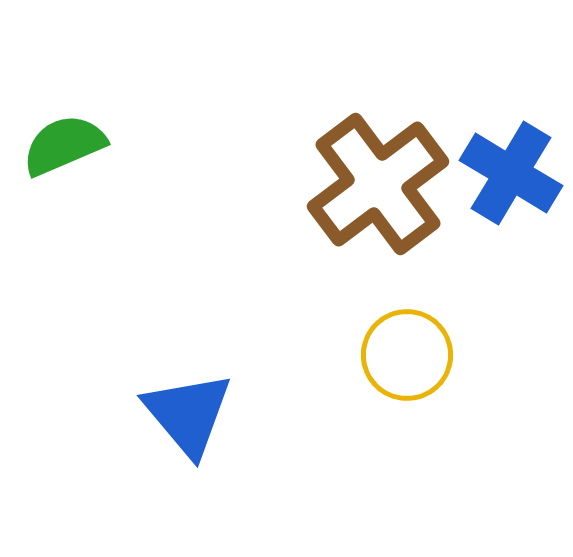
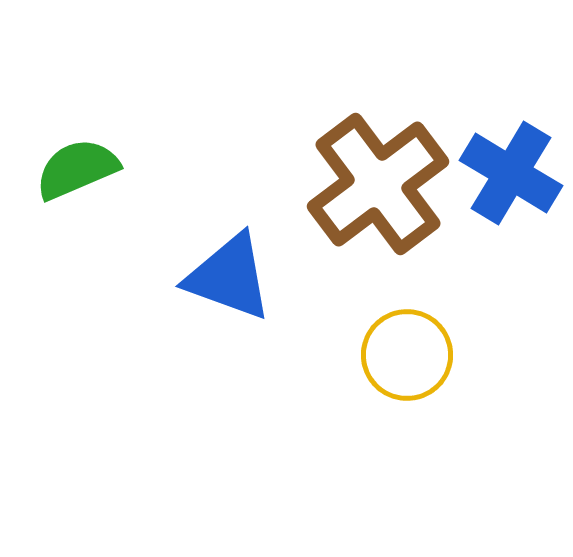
green semicircle: moved 13 px right, 24 px down
blue triangle: moved 41 px right, 137 px up; rotated 30 degrees counterclockwise
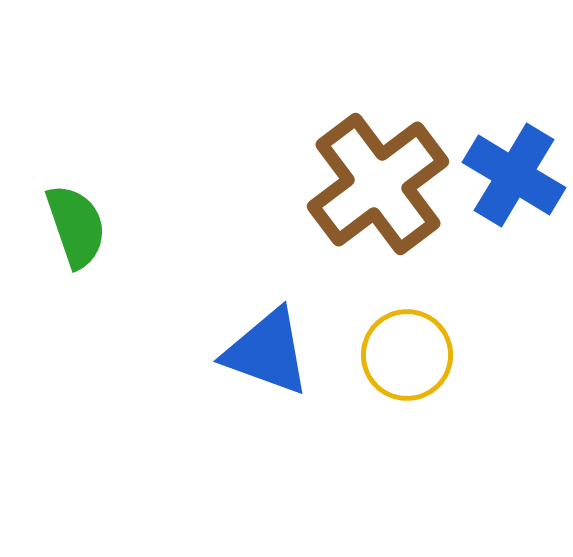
green semicircle: moved 1 px left, 57 px down; rotated 94 degrees clockwise
blue cross: moved 3 px right, 2 px down
blue triangle: moved 38 px right, 75 px down
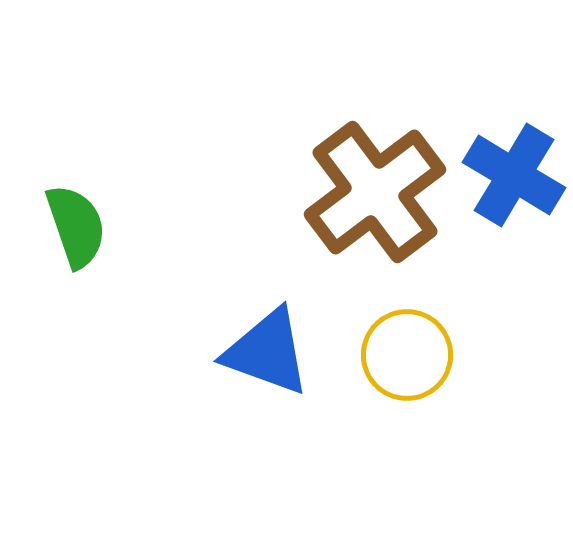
brown cross: moved 3 px left, 8 px down
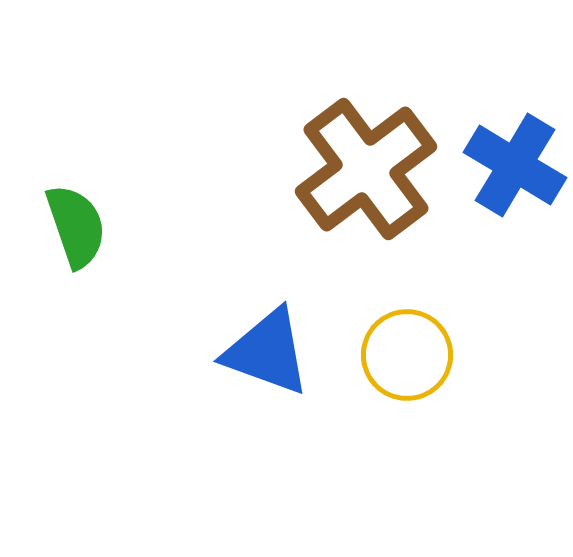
blue cross: moved 1 px right, 10 px up
brown cross: moved 9 px left, 23 px up
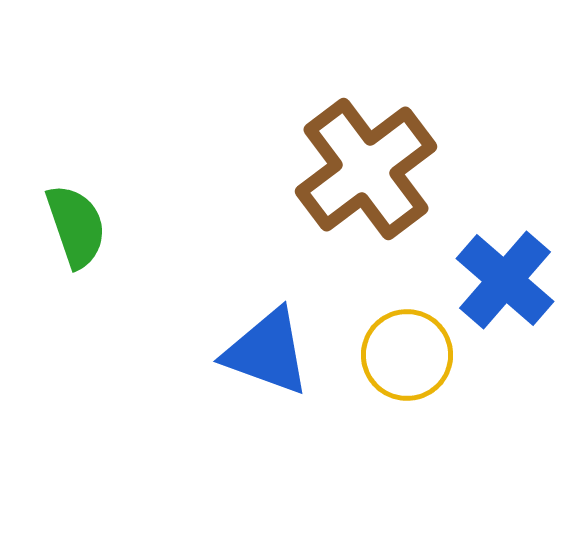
blue cross: moved 10 px left, 115 px down; rotated 10 degrees clockwise
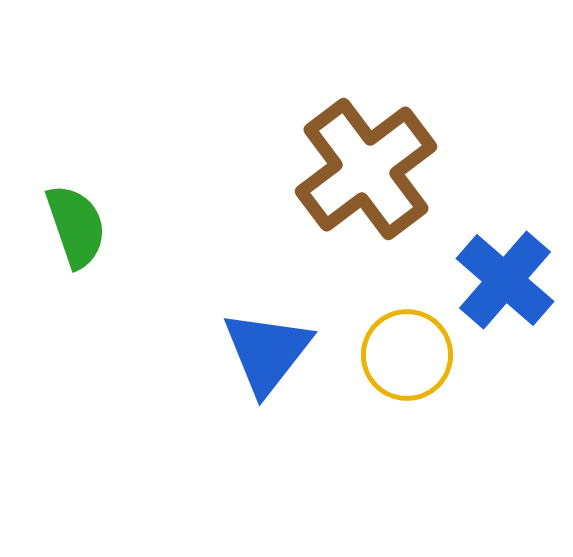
blue triangle: rotated 48 degrees clockwise
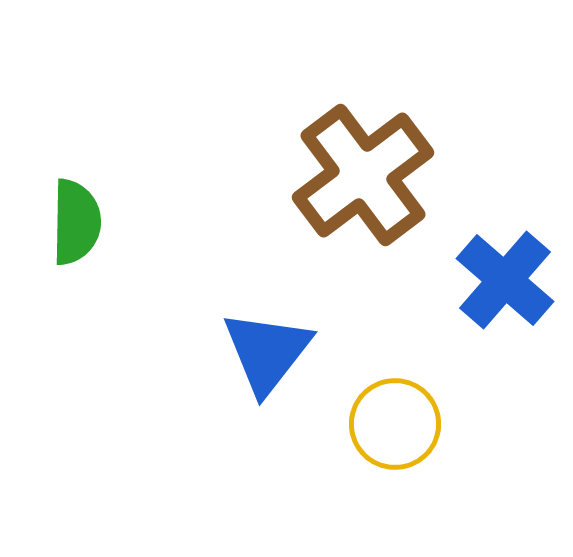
brown cross: moved 3 px left, 6 px down
green semicircle: moved 4 px up; rotated 20 degrees clockwise
yellow circle: moved 12 px left, 69 px down
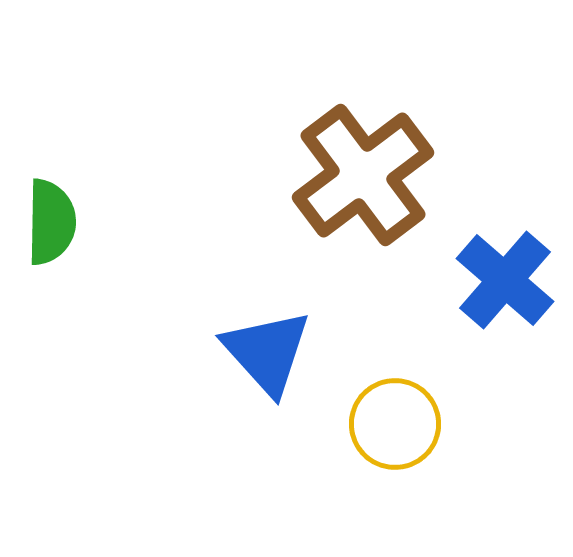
green semicircle: moved 25 px left
blue triangle: rotated 20 degrees counterclockwise
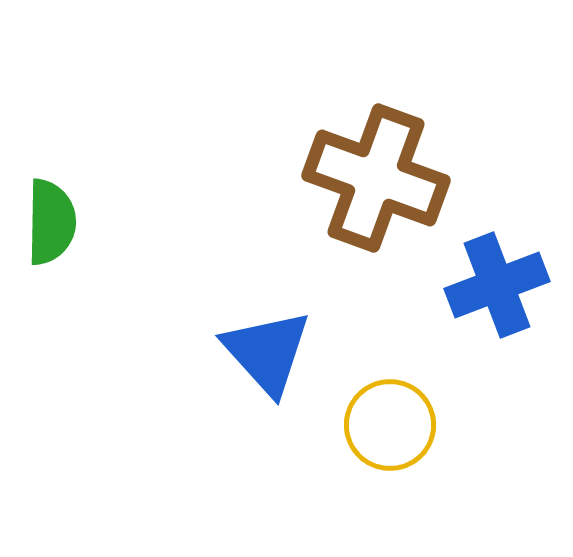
brown cross: moved 13 px right, 3 px down; rotated 33 degrees counterclockwise
blue cross: moved 8 px left, 5 px down; rotated 28 degrees clockwise
yellow circle: moved 5 px left, 1 px down
